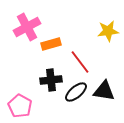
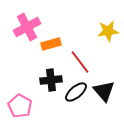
black triangle: rotated 40 degrees clockwise
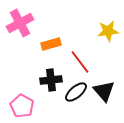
pink cross: moved 7 px left, 4 px up
pink pentagon: moved 2 px right
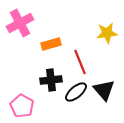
yellow star: moved 1 px left, 2 px down
red line: rotated 15 degrees clockwise
black triangle: moved 1 px up
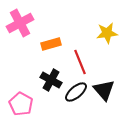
black cross: rotated 35 degrees clockwise
pink pentagon: moved 1 px left, 2 px up
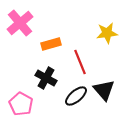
pink cross: rotated 12 degrees counterclockwise
black cross: moved 5 px left, 2 px up
black ellipse: moved 4 px down
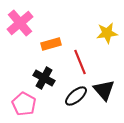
black cross: moved 2 px left
pink pentagon: moved 3 px right
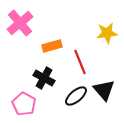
orange rectangle: moved 1 px right, 2 px down
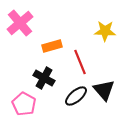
yellow star: moved 2 px left, 2 px up; rotated 10 degrees clockwise
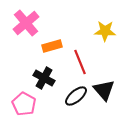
pink cross: moved 6 px right
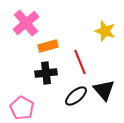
yellow star: rotated 15 degrees clockwise
orange rectangle: moved 4 px left
black cross: moved 2 px right, 5 px up; rotated 35 degrees counterclockwise
pink pentagon: moved 2 px left, 4 px down
